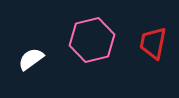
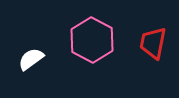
pink hexagon: rotated 18 degrees counterclockwise
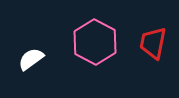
pink hexagon: moved 3 px right, 2 px down
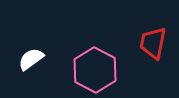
pink hexagon: moved 28 px down
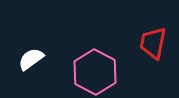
pink hexagon: moved 2 px down
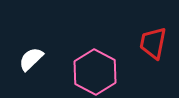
white semicircle: rotated 8 degrees counterclockwise
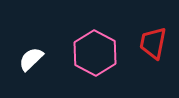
pink hexagon: moved 19 px up
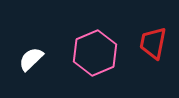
pink hexagon: rotated 9 degrees clockwise
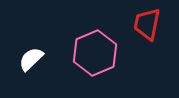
red trapezoid: moved 6 px left, 19 px up
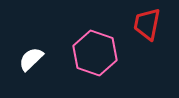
pink hexagon: rotated 18 degrees counterclockwise
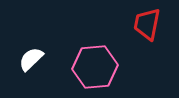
pink hexagon: moved 14 px down; rotated 24 degrees counterclockwise
